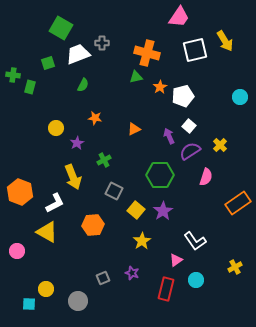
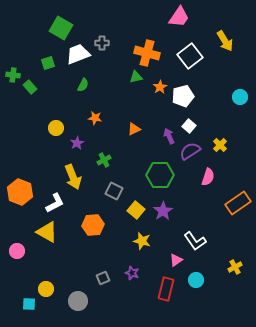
white square at (195, 50): moved 5 px left, 6 px down; rotated 25 degrees counterclockwise
green rectangle at (30, 87): rotated 56 degrees counterclockwise
pink semicircle at (206, 177): moved 2 px right
yellow star at (142, 241): rotated 24 degrees counterclockwise
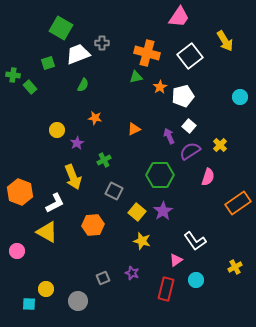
yellow circle at (56, 128): moved 1 px right, 2 px down
yellow square at (136, 210): moved 1 px right, 2 px down
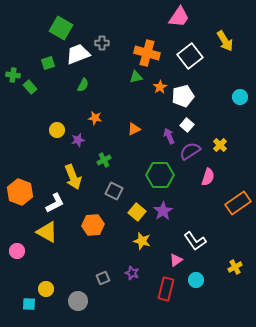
white square at (189, 126): moved 2 px left, 1 px up
purple star at (77, 143): moved 1 px right, 3 px up; rotated 16 degrees clockwise
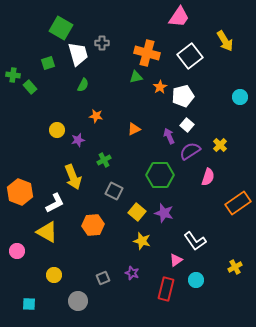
white trapezoid at (78, 54): rotated 95 degrees clockwise
orange star at (95, 118): moved 1 px right, 2 px up
purple star at (163, 211): moved 1 px right, 2 px down; rotated 24 degrees counterclockwise
yellow circle at (46, 289): moved 8 px right, 14 px up
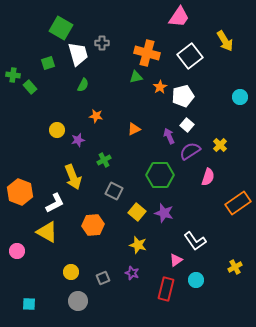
yellow star at (142, 241): moved 4 px left, 4 px down
yellow circle at (54, 275): moved 17 px right, 3 px up
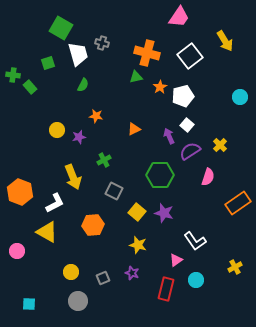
gray cross at (102, 43): rotated 16 degrees clockwise
purple star at (78, 140): moved 1 px right, 3 px up
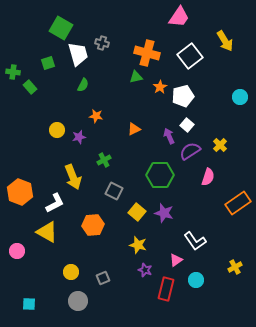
green cross at (13, 75): moved 3 px up
purple star at (132, 273): moved 13 px right, 3 px up
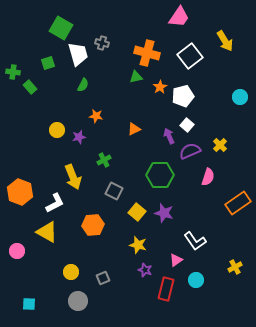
purple semicircle at (190, 151): rotated 10 degrees clockwise
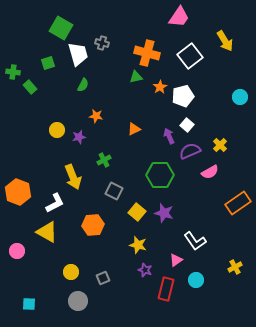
pink semicircle at (208, 177): moved 2 px right, 5 px up; rotated 42 degrees clockwise
orange hexagon at (20, 192): moved 2 px left
